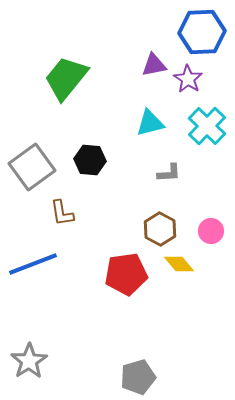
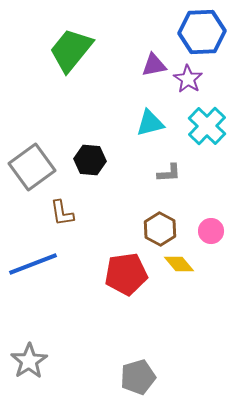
green trapezoid: moved 5 px right, 28 px up
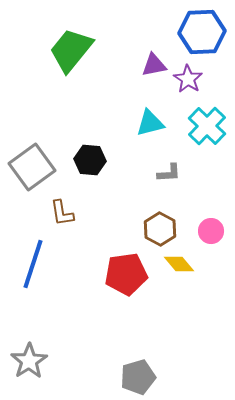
blue line: rotated 51 degrees counterclockwise
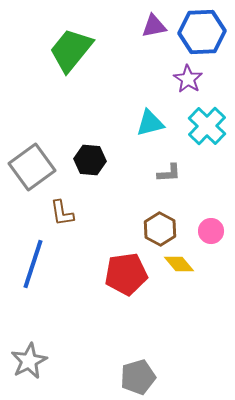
purple triangle: moved 39 px up
gray star: rotated 6 degrees clockwise
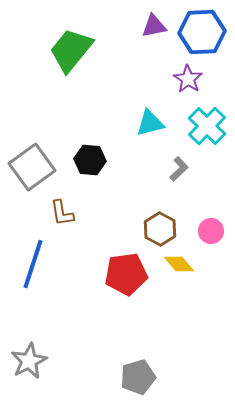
gray L-shape: moved 10 px right, 4 px up; rotated 40 degrees counterclockwise
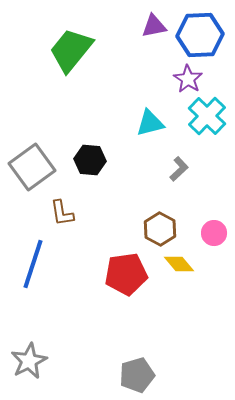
blue hexagon: moved 2 px left, 3 px down
cyan cross: moved 10 px up
pink circle: moved 3 px right, 2 px down
gray pentagon: moved 1 px left, 2 px up
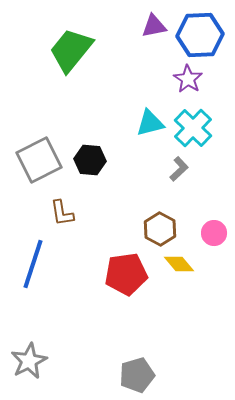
cyan cross: moved 14 px left, 12 px down
gray square: moved 7 px right, 7 px up; rotated 9 degrees clockwise
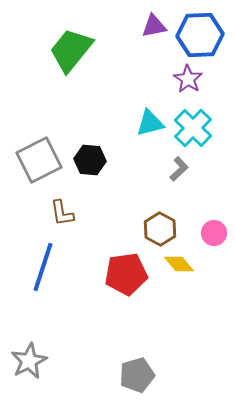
blue line: moved 10 px right, 3 px down
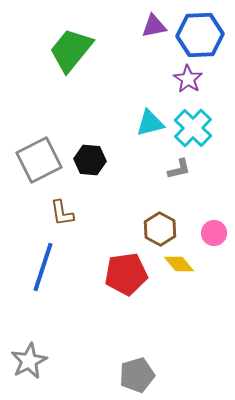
gray L-shape: rotated 30 degrees clockwise
